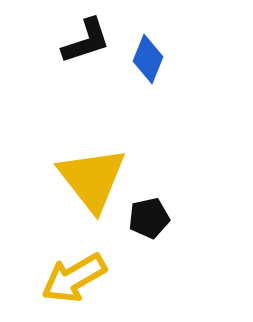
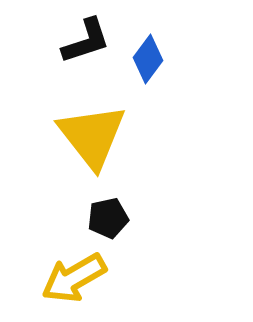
blue diamond: rotated 15 degrees clockwise
yellow triangle: moved 43 px up
black pentagon: moved 41 px left
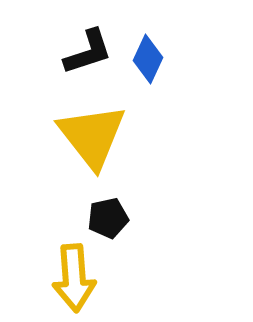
black L-shape: moved 2 px right, 11 px down
blue diamond: rotated 12 degrees counterclockwise
yellow arrow: rotated 64 degrees counterclockwise
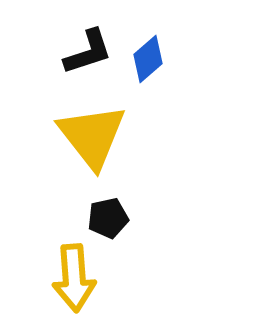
blue diamond: rotated 24 degrees clockwise
